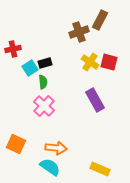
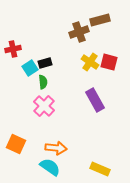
brown rectangle: rotated 48 degrees clockwise
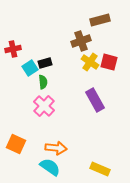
brown cross: moved 2 px right, 9 px down
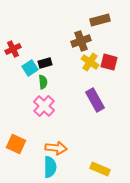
red cross: rotated 14 degrees counterclockwise
cyan semicircle: rotated 55 degrees clockwise
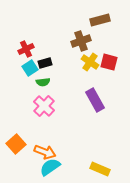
red cross: moved 13 px right
green semicircle: rotated 88 degrees clockwise
orange square: rotated 24 degrees clockwise
orange arrow: moved 11 px left, 4 px down; rotated 15 degrees clockwise
cyan semicircle: rotated 125 degrees counterclockwise
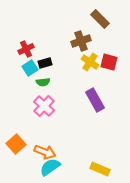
brown rectangle: moved 1 px up; rotated 60 degrees clockwise
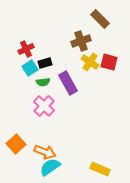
purple rectangle: moved 27 px left, 17 px up
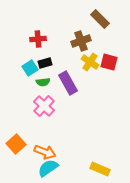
red cross: moved 12 px right, 10 px up; rotated 21 degrees clockwise
cyan semicircle: moved 2 px left, 1 px down
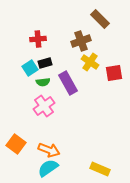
red square: moved 5 px right, 11 px down; rotated 24 degrees counterclockwise
pink cross: rotated 10 degrees clockwise
orange square: rotated 12 degrees counterclockwise
orange arrow: moved 4 px right, 2 px up
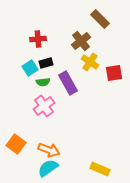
brown cross: rotated 18 degrees counterclockwise
black rectangle: moved 1 px right
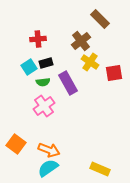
cyan square: moved 1 px left, 1 px up
